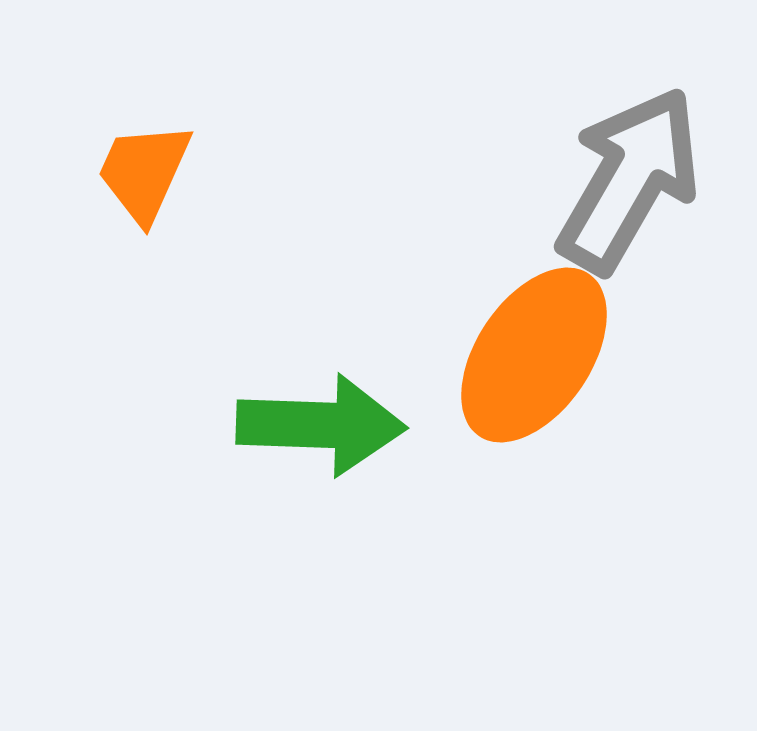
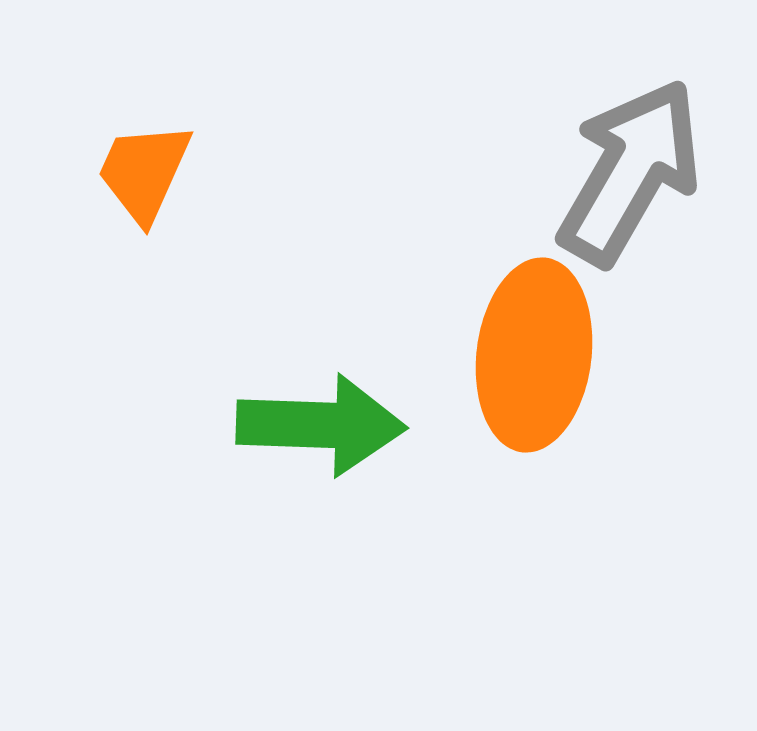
gray arrow: moved 1 px right, 8 px up
orange ellipse: rotated 27 degrees counterclockwise
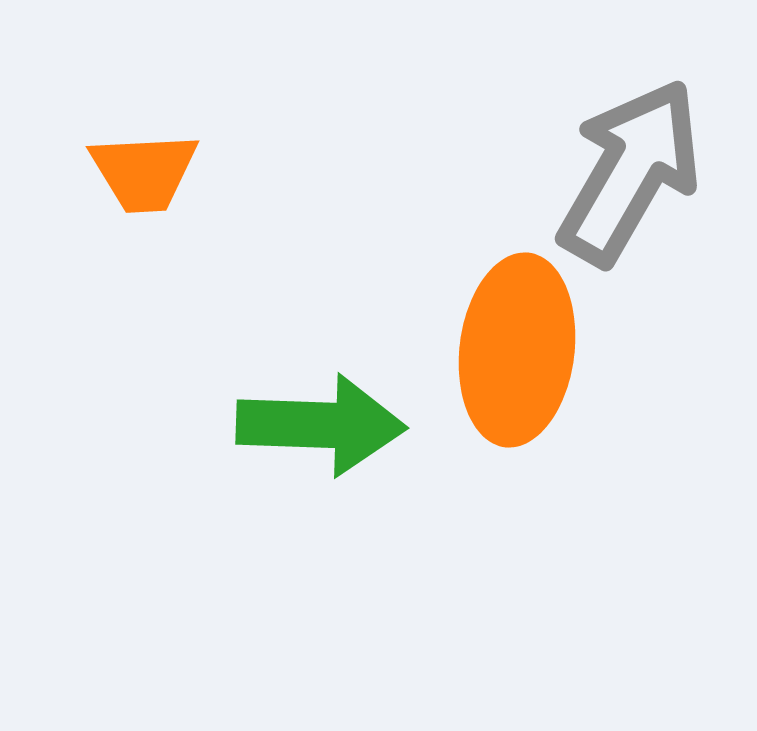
orange trapezoid: rotated 117 degrees counterclockwise
orange ellipse: moved 17 px left, 5 px up
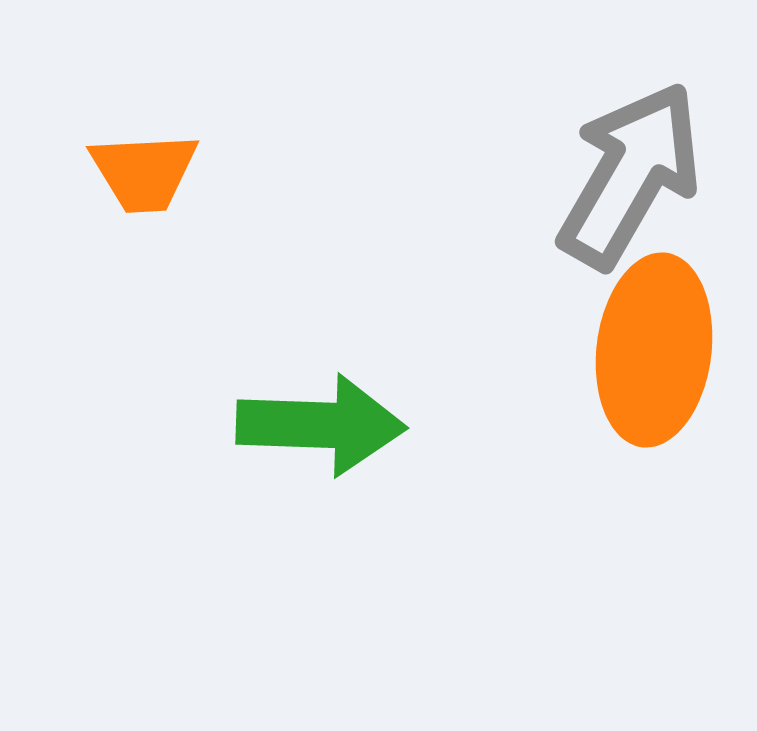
gray arrow: moved 3 px down
orange ellipse: moved 137 px right
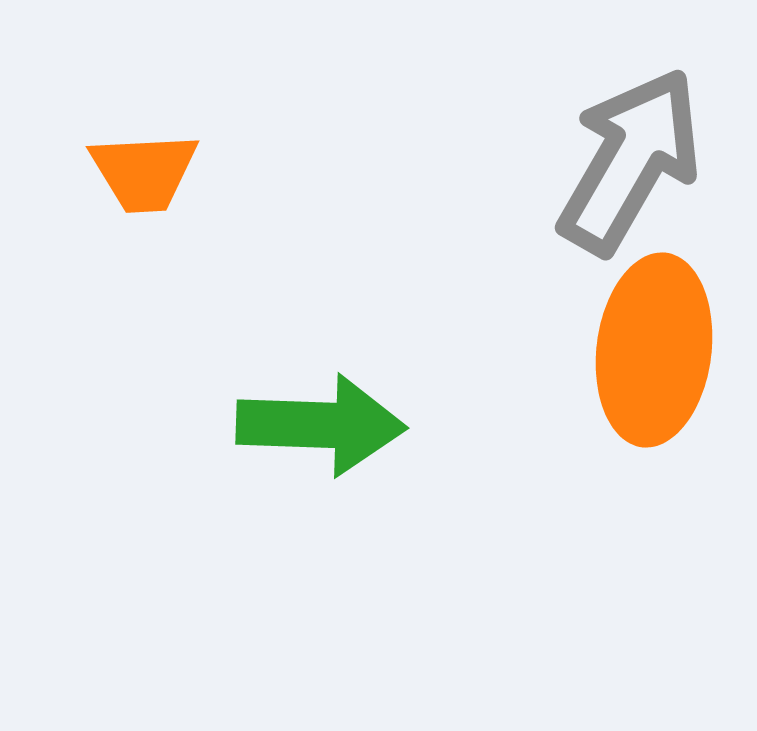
gray arrow: moved 14 px up
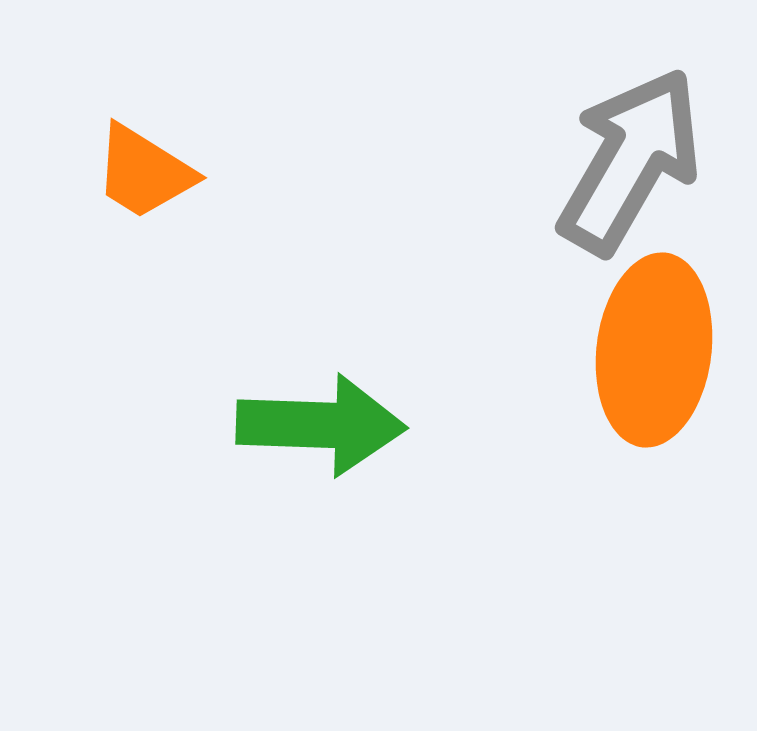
orange trapezoid: rotated 35 degrees clockwise
